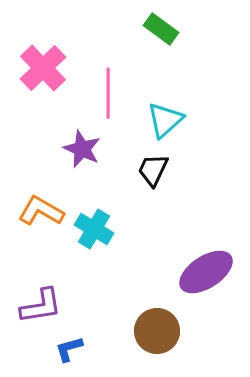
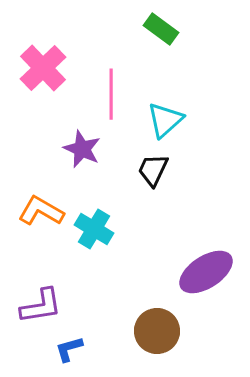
pink line: moved 3 px right, 1 px down
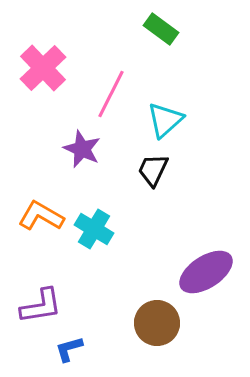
pink line: rotated 27 degrees clockwise
orange L-shape: moved 5 px down
brown circle: moved 8 px up
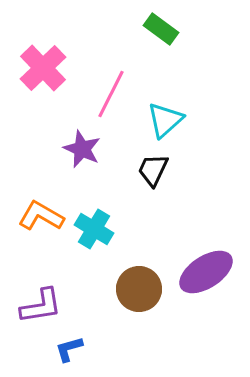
brown circle: moved 18 px left, 34 px up
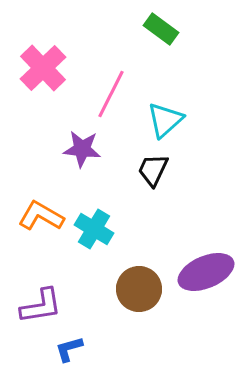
purple star: rotated 18 degrees counterclockwise
purple ellipse: rotated 10 degrees clockwise
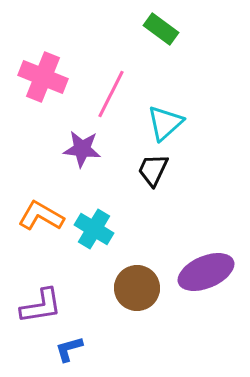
pink cross: moved 9 px down; rotated 24 degrees counterclockwise
cyan triangle: moved 3 px down
brown circle: moved 2 px left, 1 px up
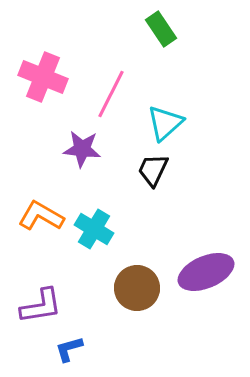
green rectangle: rotated 20 degrees clockwise
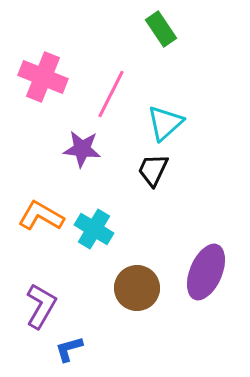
purple ellipse: rotated 44 degrees counterclockwise
purple L-shape: rotated 51 degrees counterclockwise
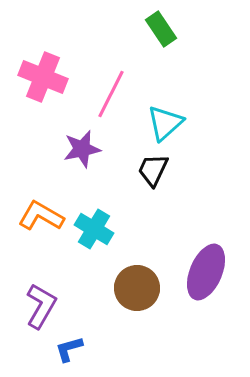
purple star: rotated 18 degrees counterclockwise
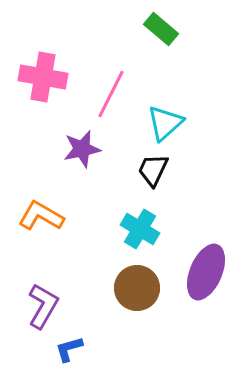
green rectangle: rotated 16 degrees counterclockwise
pink cross: rotated 12 degrees counterclockwise
cyan cross: moved 46 px right
purple L-shape: moved 2 px right
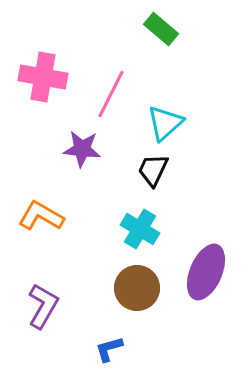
purple star: rotated 18 degrees clockwise
blue L-shape: moved 40 px right
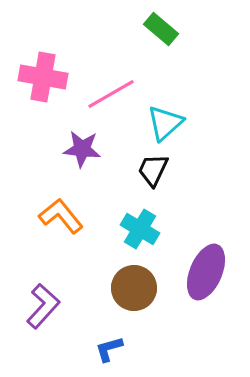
pink line: rotated 33 degrees clockwise
orange L-shape: moved 20 px right; rotated 21 degrees clockwise
brown circle: moved 3 px left
purple L-shape: rotated 12 degrees clockwise
